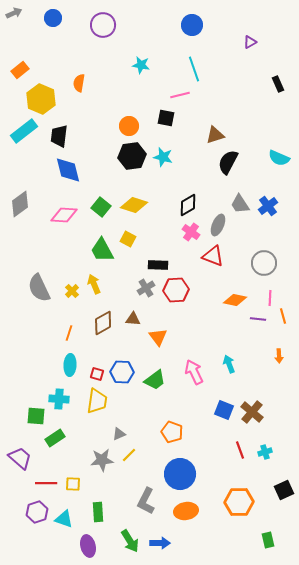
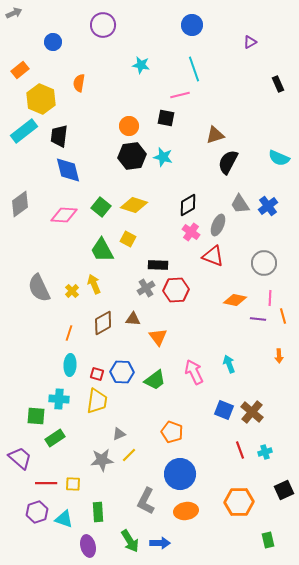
blue circle at (53, 18): moved 24 px down
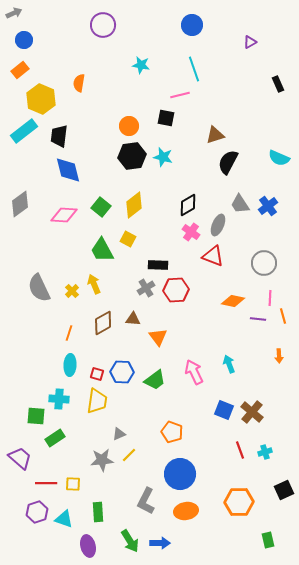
blue circle at (53, 42): moved 29 px left, 2 px up
yellow diamond at (134, 205): rotated 56 degrees counterclockwise
orange diamond at (235, 300): moved 2 px left, 1 px down
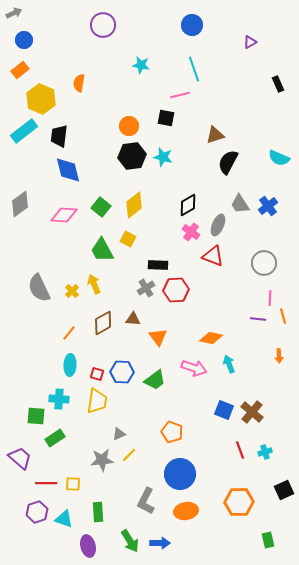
orange diamond at (233, 301): moved 22 px left, 37 px down
orange line at (69, 333): rotated 21 degrees clockwise
pink arrow at (194, 372): moved 4 px up; rotated 135 degrees clockwise
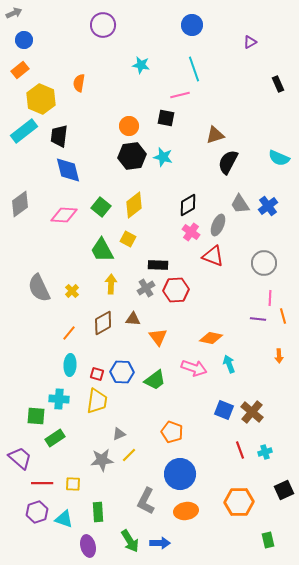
yellow arrow at (94, 284): moved 17 px right; rotated 24 degrees clockwise
red line at (46, 483): moved 4 px left
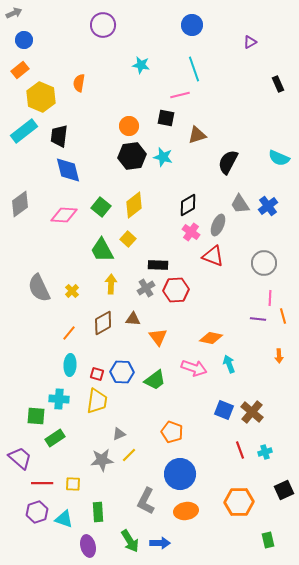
yellow hexagon at (41, 99): moved 2 px up
brown triangle at (215, 135): moved 18 px left
yellow square at (128, 239): rotated 14 degrees clockwise
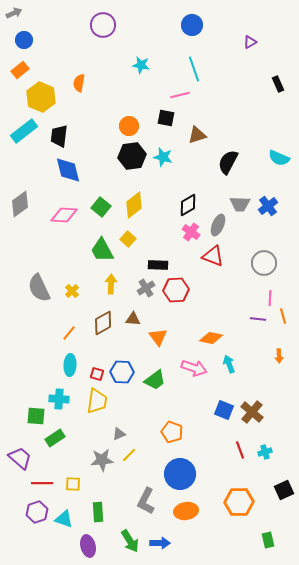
gray trapezoid at (240, 204): rotated 55 degrees counterclockwise
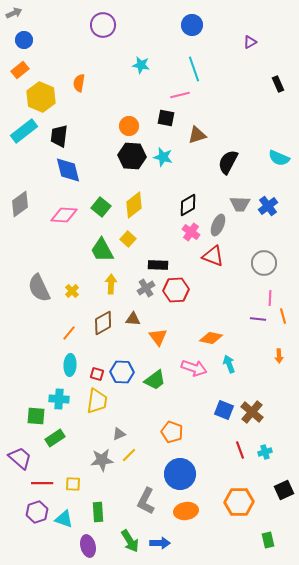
black hexagon at (132, 156): rotated 12 degrees clockwise
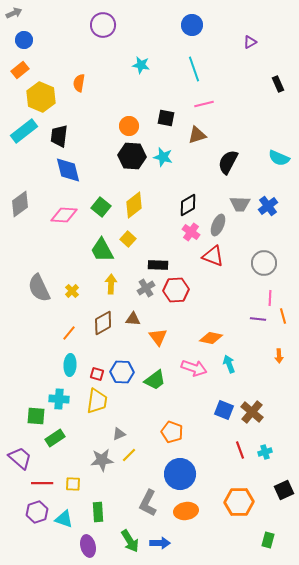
pink line at (180, 95): moved 24 px right, 9 px down
gray L-shape at (146, 501): moved 2 px right, 2 px down
green rectangle at (268, 540): rotated 28 degrees clockwise
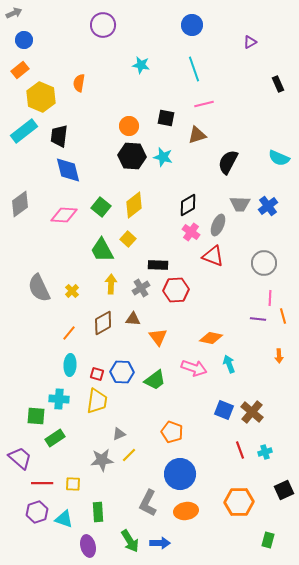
gray cross at (146, 288): moved 5 px left
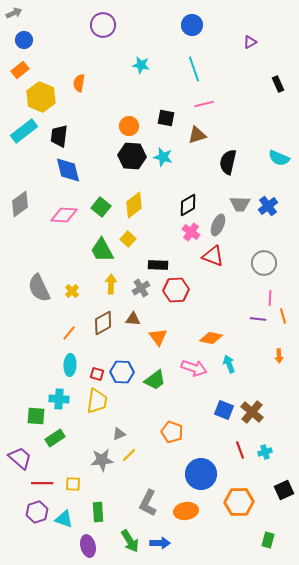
black semicircle at (228, 162): rotated 15 degrees counterclockwise
blue circle at (180, 474): moved 21 px right
